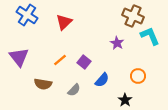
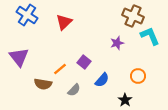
purple star: rotated 24 degrees clockwise
orange line: moved 9 px down
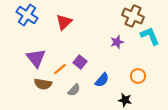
purple star: moved 1 px up
purple triangle: moved 17 px right, 1 px down
purple square: moved 4 px left
black star: rotated 24 degrees counterclockwise
